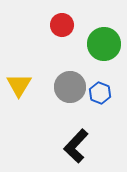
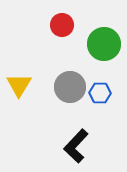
blue hexagon: rotated 20 degrees counterclockwise
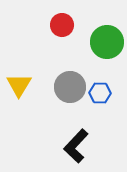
green circle: moved 3 px right, 2 px up
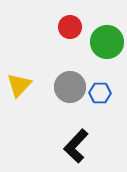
red circle: moved 8 px right, 2 px down
yellow triangle: rotated 12 degrees clockwise
